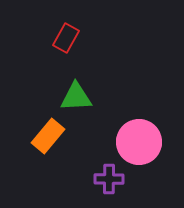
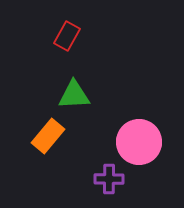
red rectangle: moved 1 px right, 2 px up
green triangle: moved 2 px left, 2 px up
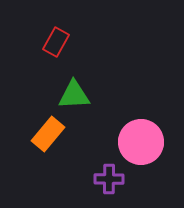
red rectangle: moved 11 px left, 6 px down
orange rectangle: moved 2 px up
pink circle: moved 2 px right
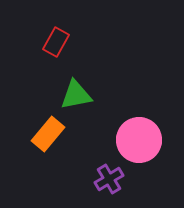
green triangle: moved 2 px right; rotated 8 degrees counterclockwise
pink circle: moved 2 px left, 2 px up
purple cross: rotated 32 degrees counterclockwise
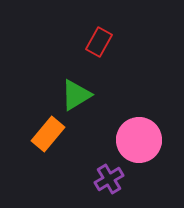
red rectangle: moved 43 px right
green triangle: rotated 20 degrees counterclockwise
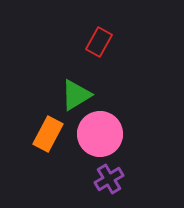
orange rectangle: rotated 12 degrees counterclockwise
pink circle: moved 39 px left, 6 px up
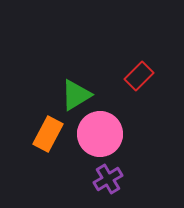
red rectangle: moved 40 px right, 34 px down; rotated 16 degrees clockwise
purple cross: moved 1 px left
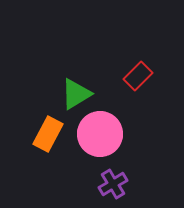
red rectangle: moved 1 px left
green triangle: moved 1 px up
purple cross: moved 5 px right, 5 px down
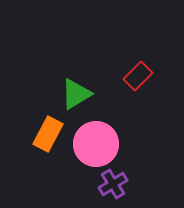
pink circle: moved 4 px left, 10 px down
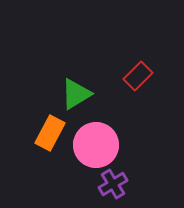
orange rectangle: moved 2 px right, 1 px up
pink circle: moved 1 px down
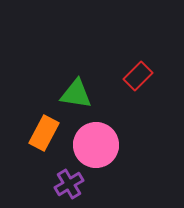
green triangle: rotated 40 degrees clockwise
orange rectangle: moved 6 px left
purple cross: moved 44 px left
